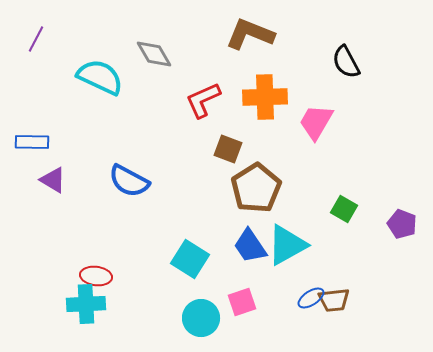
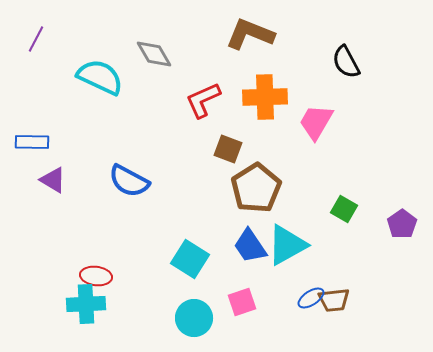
purple pentagon: rotated 16 degrees clockwise
cyan circle: moved 7 px left
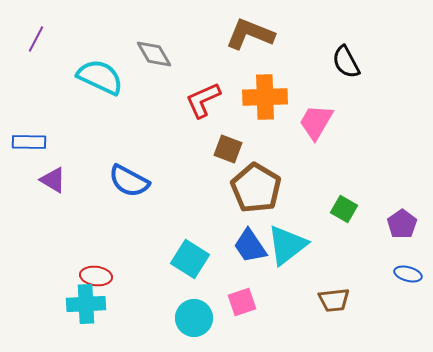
blue rectangle: moved 3 px left
brown pentagon: rotated 9 degrees counterclockwise
cyan triangle: rotated 9 degrees counterclockwise
blue ellipse: moved 97 px right, 24 px up; rotated 48 degrees clockwise
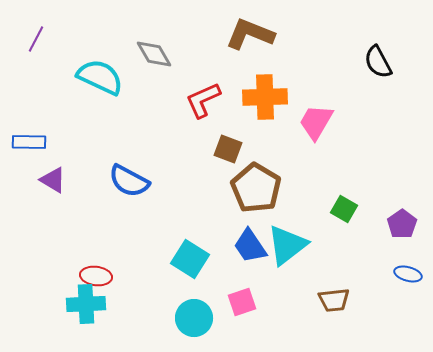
black semicircle: moved 32 px right
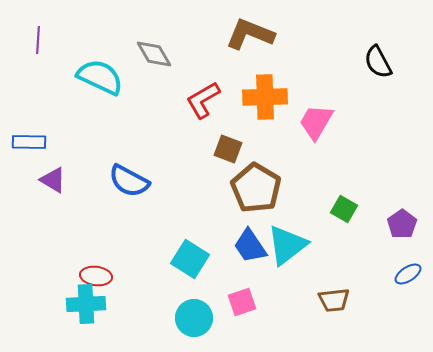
purple line: moved 2 px right, 1 px down; rotated 24 degrees counterclockwise
red L-shape: rotated 6 degrees counterclockwise
blue ellipse: rotated 48 degrees counterclockwise
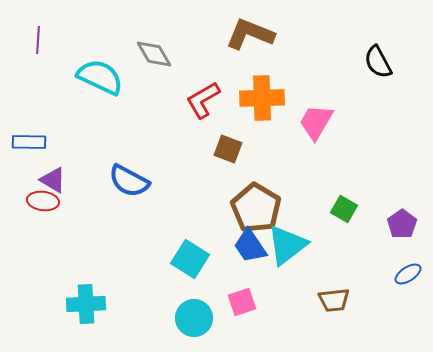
orange cross: moved 3 px left, 1 px down
brown pentagon: moved 20 px down
red ellipse: moved 53 px left, 75 px up
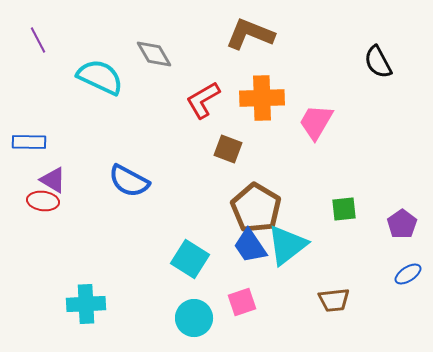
purple line: rotated 32 degrees counterclockwise
green square: rotated 36 degrees counterclockwise
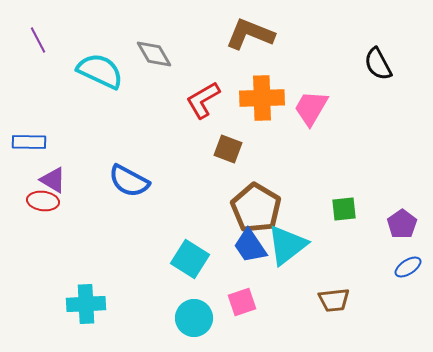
black semicircle: moved 2 px down
cyan semicircle: moved 6 px up
pink trapezoid: moved 5 px left, 14 px up
blue ellipse: moved 7 px up
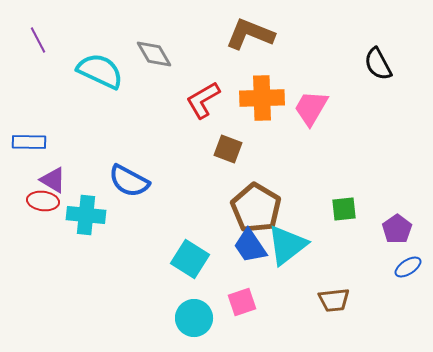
purple pentagon: moved 5 px left, 5 px down
cyan cross: moved 89 px up; rotated 9 degrees clockwise
